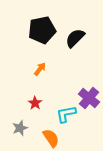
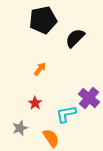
black pentagon: moved 1 px right, 10 px up
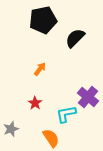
purple cross: moved 1 px left, 1 px up
gray star: moved 9 px left, 1 px down
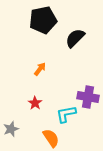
purple cross: rotated 30 degrees counterclockwise
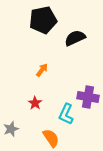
black semicircle: rotated 20 degrees clockwise
orange arrow: moved 2 px right, 1 px down
cyan L-shape: rotated 55 degrees counterclockwise
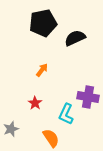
black pentagon: moved 3 px down
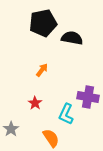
black semicircle: moved 3 px left; rotated 35 degrees clockwise
gray star: rotated 14 degrees counterclockwise
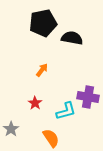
cyan L-shape: moved 3 px up; rotated 130 degrees counterclockwise
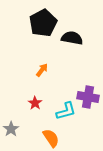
black pentagon: rotated 16 degrees counterclockwise
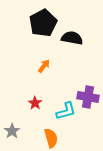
orange arrow: moved 2 px right, 4 px up
gray star: moved 1 px right, 2 px down
orange semicircle: rotated 18 degrees clockwise
